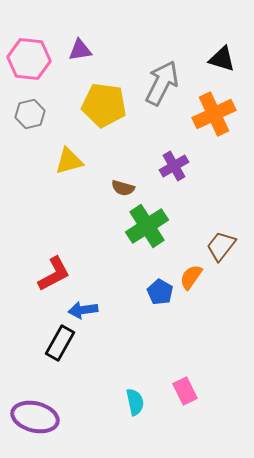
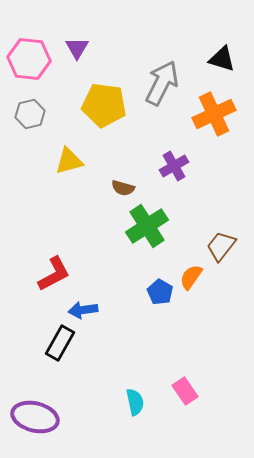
purple triangle: moved 3 px left, 2 px up; rotated 50 degrees counterclockwise
pink rectangle: rotated 8 degrees counterclockwise
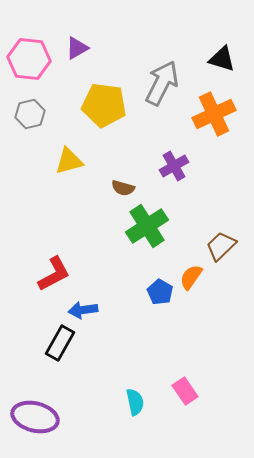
purple triangle: rotated 30 degrees clockwise
brown trapezoid: rotated 8 degrees clockwise
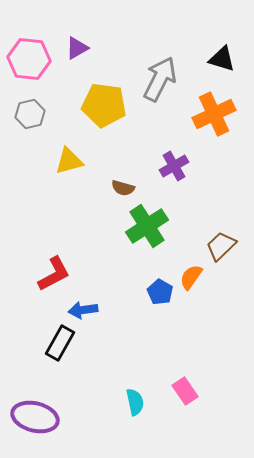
gray arrow: moved 2 px left, 4 px up
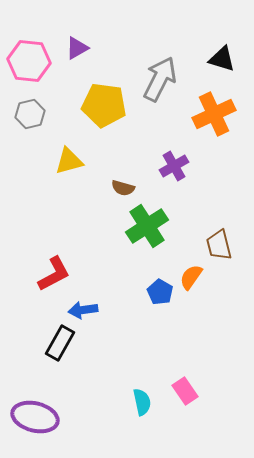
pink hexagon: moved 2 px down
brown trapezoid: moved 2 px left, 1 px up; rotated 60 degrees counterclockwise
cyan semicircle: moved 7 px right
